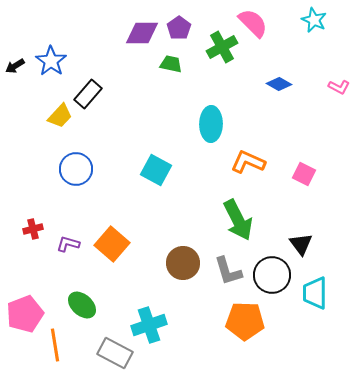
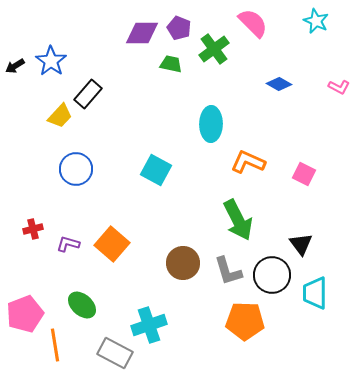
cyan star: moved 2 px right, 1 px down
purple pentagon: rotated 15 degrees counterclockwise
green cross: moved 8 px left, 2 px down; rotated 8 degrees counterclockwise
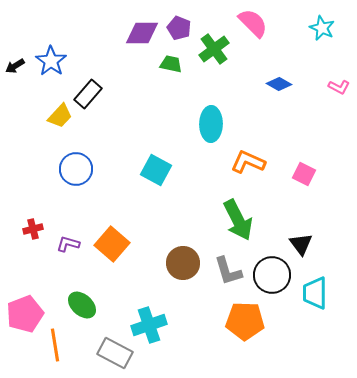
cyan star: moved 6 px right, 7 px down
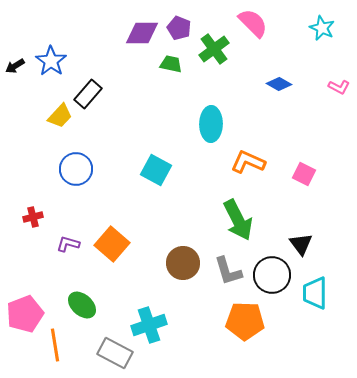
red cross: moved 12 px up
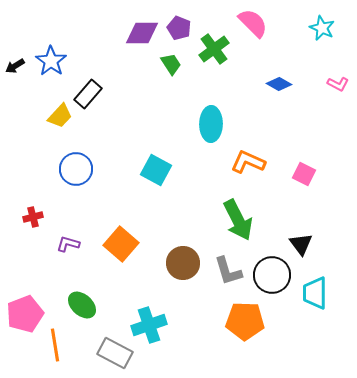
green trapezoid: rotated 45 degrees clockwise
pink L-shape: moved 1 px left, 3 px up
orange square: moved 9 px right
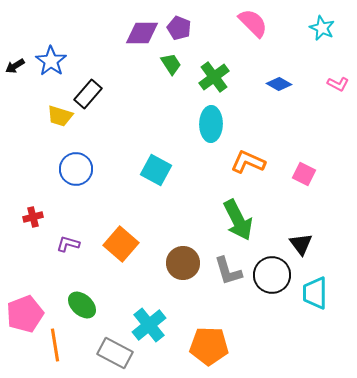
green cross: moved 28 px down
yellow trapezoid: rotated 64 degrees clockwise
orange pentagon: moved 36 px left, 25 px down
cyan cross: rotated 20 degrees counterclockwise
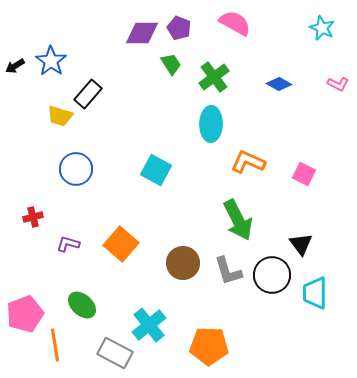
pink semicircle: moved 18 px left; rotated 16 degrees counterclockwise
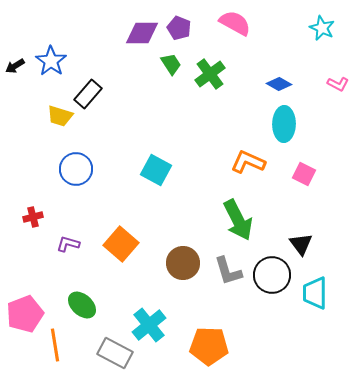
green cross: moved 4 px left, 3 px up
cyan ellipse: moved 73 px right
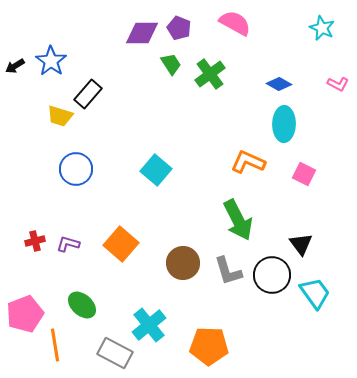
cyan square: rotated 12 degrees clockwise
red cross: moved 2 px right, 24 px down
cyan trapezoid: rotated 144 degrees clockwise
